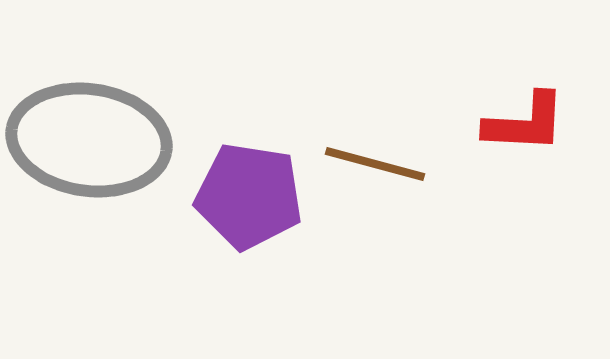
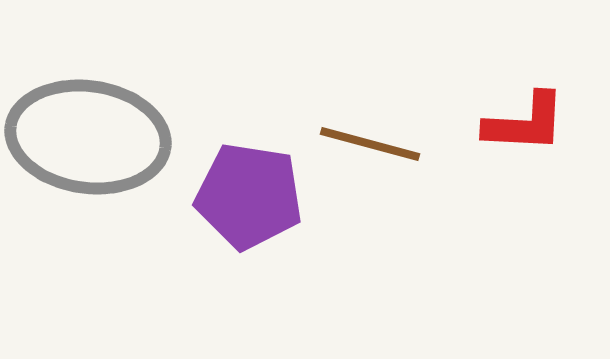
gray ellipse: moved 1 px left, 3 px up
brown line: moved 5 px left, 20 px up
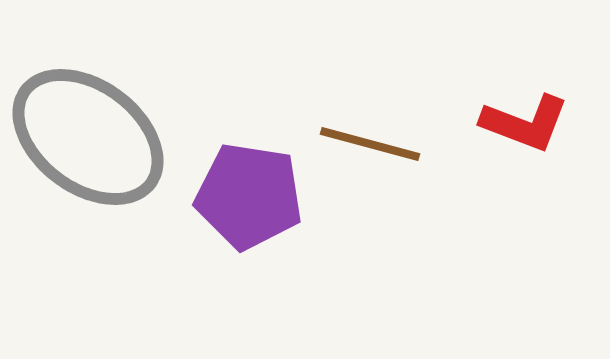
red L-shape: rotated 18 degrees clockwise
gray ellipse: rotated 29 degrees clockwise
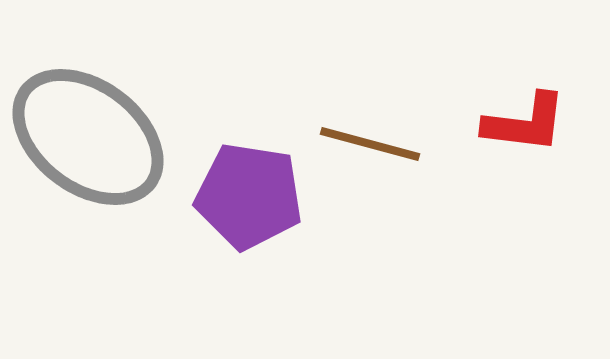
red L-shape: rotated 14 degrees counterclockwise
